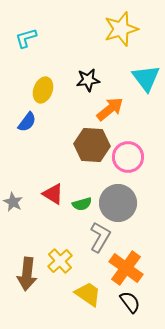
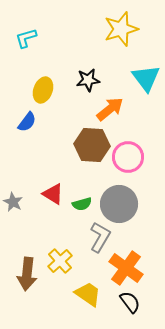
gray circle: moved 1 px right, 1 px down
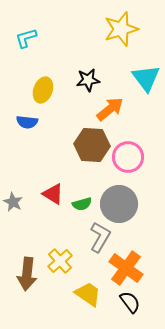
blue semicircle: rotated 60 degrees clockwise
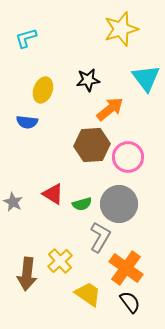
brown hexagon: rotated 8 degrees counterclockwise
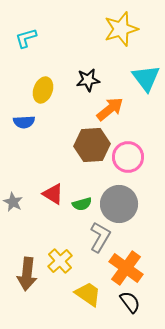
blue semicircle: moved 3 px left; rotated 10 degrees counterclockwise
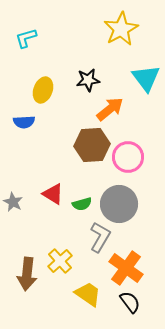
yellow star: rotated 12 degrees counterclockwise
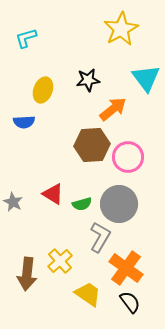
orange arrow: moved 3 px right
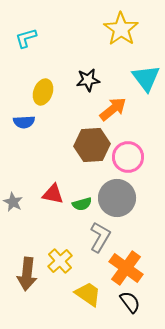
yellow star: rotated 8 degrees counterclockwise
yellow ellipse: moved 2 px down
red triangle: rotated 20 degrees counterclockwise
gray circle: moved 2 px left, 6 px up
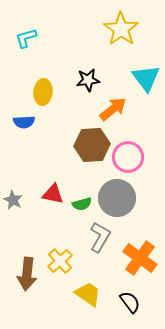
yellow ellipse: rotated 15 degrees counterclockwise
gray star: moved 2 px up
orange cross: moved 14 px right, 10 px up
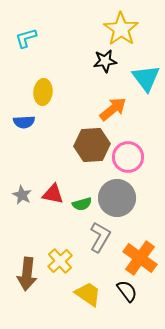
black star: moved 17 px right, 19 px up
gray star: moved 9 px right, 5 px up
black semicircle: moved 3 px left, 11 px up
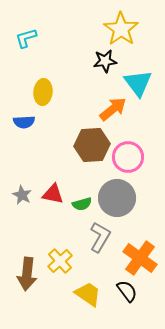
cyan triangle: moved 8 px left, 5 px down
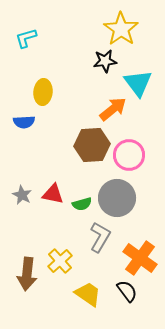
pink circle: moved 1 px right, 2 px up
